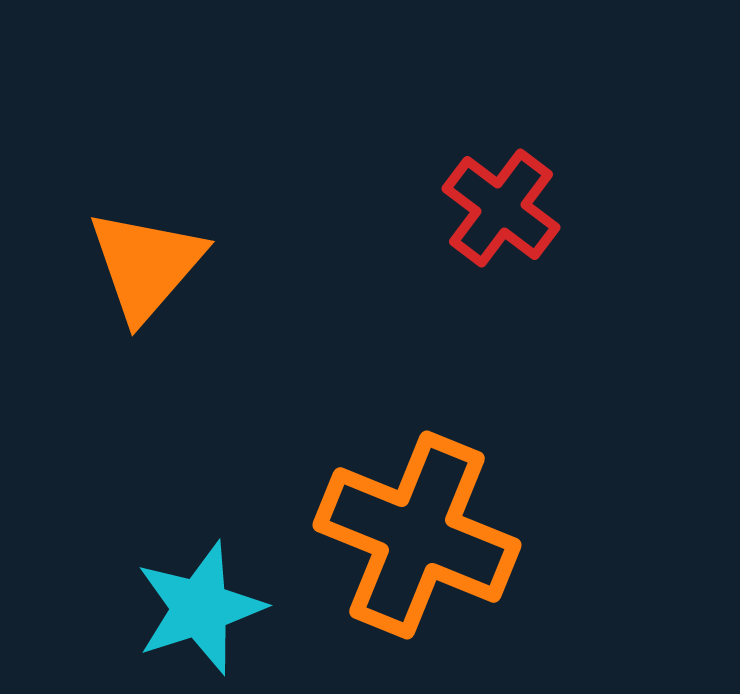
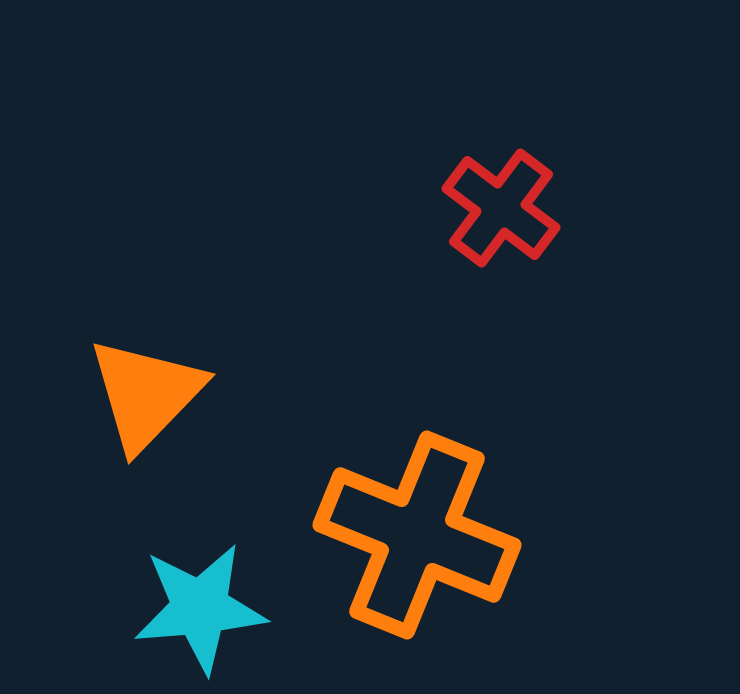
orange triangle: moved 129 px down; rotated 3 degrees clockwise
cyan star: rotated 13 degrees clockwise
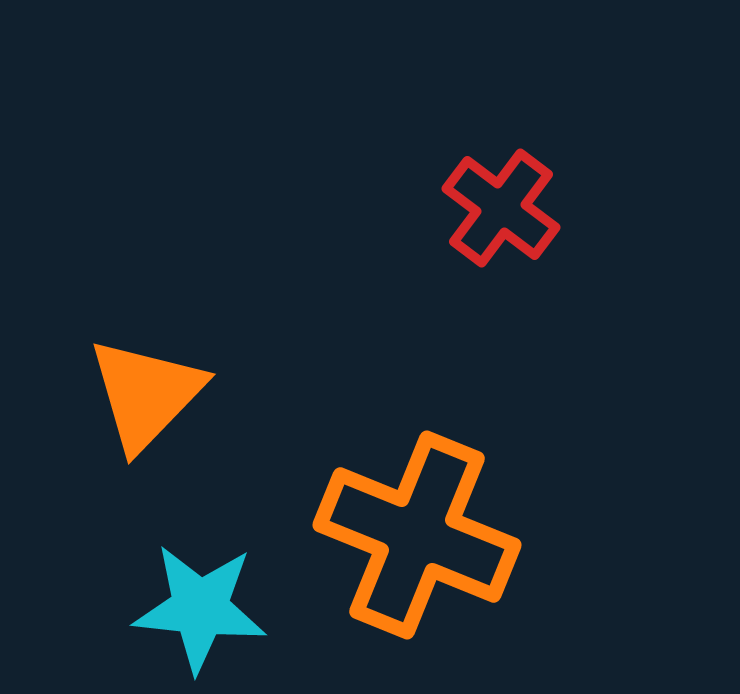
cyan star: rotated 11 degrees clockwise
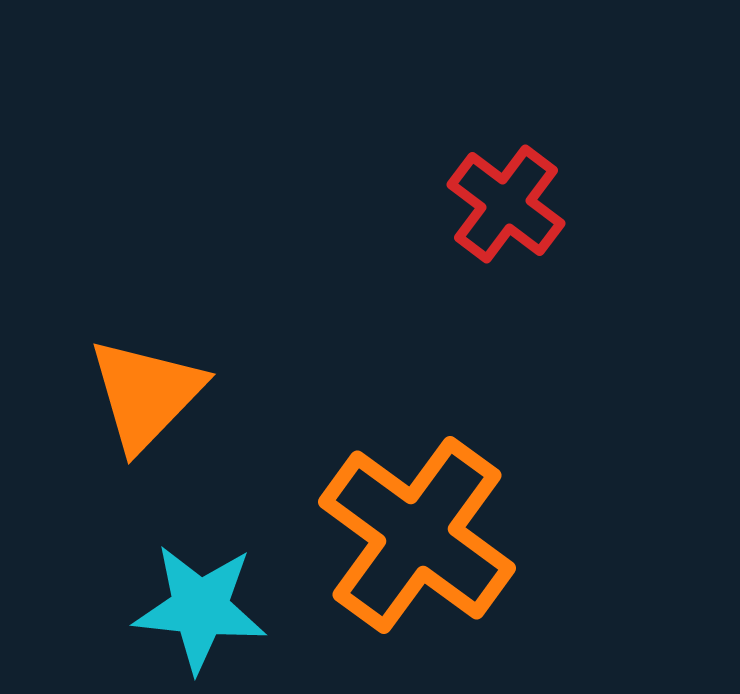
red cross: moved 5 px right, 4 px up
orange cross: rotated 14 degrees clockwise
